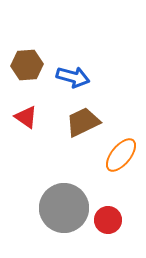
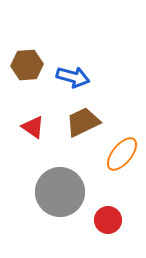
red triangle: moved 7 px right, 10 px down
orange ellipse: moved 1 px right, 1 px up
gray circle: moved 4 px left, 16 px up
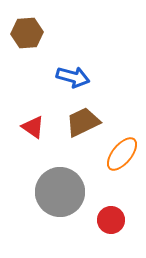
brown hexagon: moved 32 px up
red circle: moved 3 px right
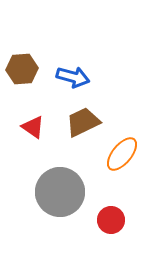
brown hexagon: moved 5 px left, 36 px down
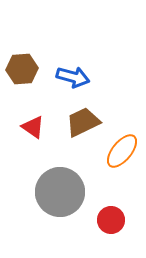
orange ellipse: moved 3 px up
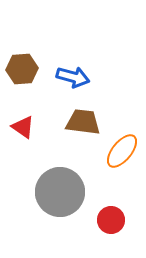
brown trapezoid: rotated 33 degrees clockwise
red triangle: moved 10 px left
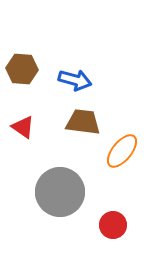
brown hexagon: rotated 8 degrees clockwise
blue arrow: moved 2 px right, 3 px down
red circle: moved 2 px right, 5 px down
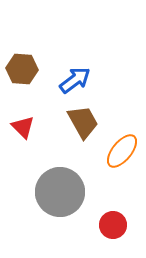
blue arrow: rotated 52 degrees counterclockwise
brown trapezoid: rotated 54 degrees clockwise
red triangle: rotated 10 degrees clockwise
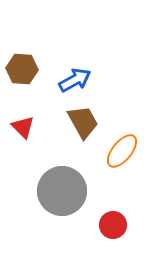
blue arrow: rotated 8 degrees clockwise
gray circle: moved 2 px right, 1 px up
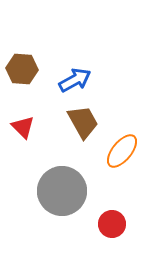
red circle: moved 1 px left, 1 px up
